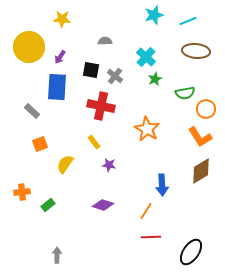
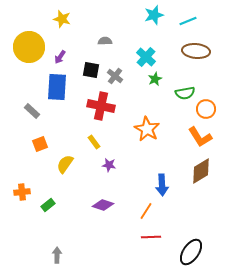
yellow star: rotated 12 degrees clockwise
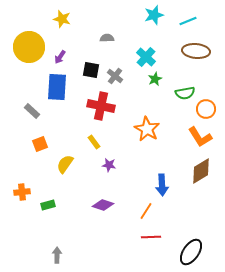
gray semicircle: moved 2 px right, 3 px up
green rectangle: rotated 24 degrees clockwise
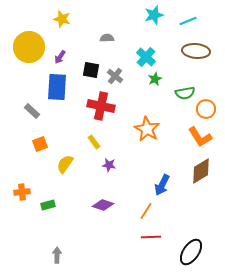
blue arrow: rotated 30 degrees clockwise
